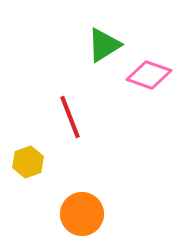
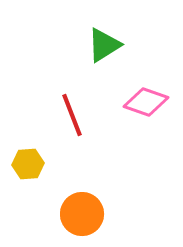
pink diamond: moved 3 px left, 27 px down
red line: moved 2 px right, 2 px up
yellow hexagon: moved 2 px down; rotated 16 degrees clockwise
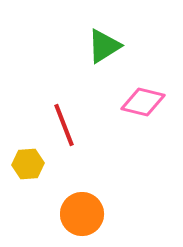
green triangle: moved 1 px down
pink diamond: moved 3 px left; rotated 6 degrees counterclockwise
red line: moved 8 px left, 10 px down
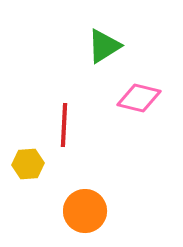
pink diamond: moved 4 px left, 4 px up
red line: rotated 24 degrees clockwise
orange circle: moved 3 px right, 3 px up
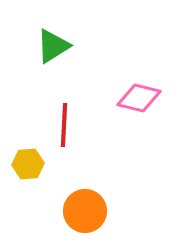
green triangle: moved 51 px left
